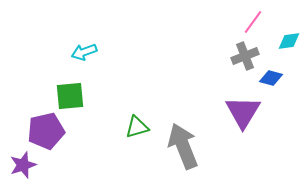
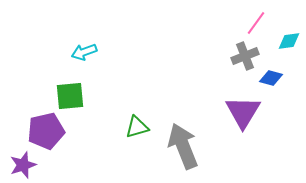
pink line: moved 3 px right, 1 px down
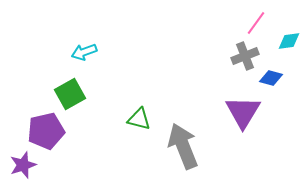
green square: moved 2 px up; rotated 24 degrees counterclockwise
green triangle: moved 2 px right, 8 px up; rotated 30 degrees clockwise
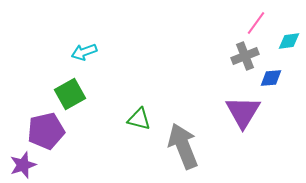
blue diamond: rotated 20 degrees counterclockwise
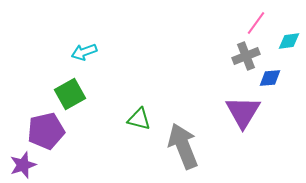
gray cross: moved 1 px right
blue diamond: moved 1 px left
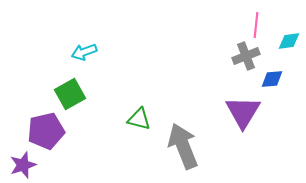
pink line: moved 2 px down; rotated 30 degrees counterclockwise
blue diamond: moved 2 px right, 1 px down
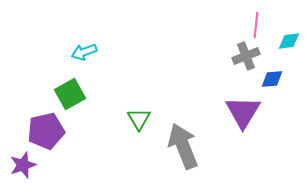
green triangle: rotated 45 degrees clockwise
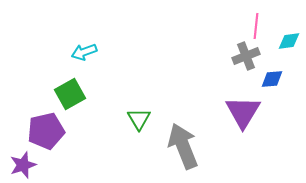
pink line: moved 1 px down
